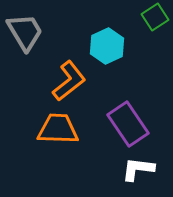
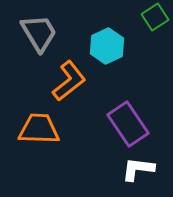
gray trapezoid: moved 14 px right, 1 px down
orange trapezoid: moved 19 px left
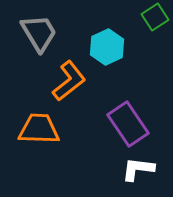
cyan hexagon: moved 1 px down
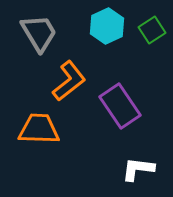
green square: moved 3 px left, 13 px down
cyan hexagon: moved 21 px up
purple rectangle: moved 8 px left, 18 px up
